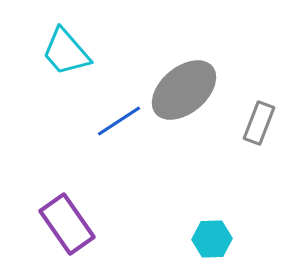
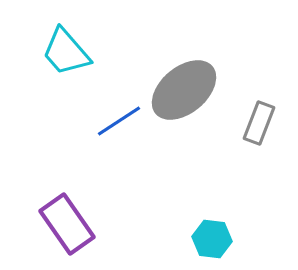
cyan hexagon: rotated 9 degrees clockwise
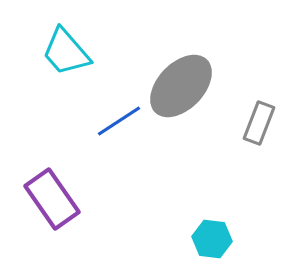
gray ellipse: moved 3 px left, 4 px up; rotated 6 degrees counterclockwise
purple rectangle: moved 15 px left, 25 px up
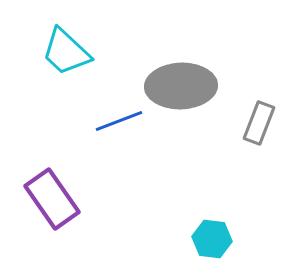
cyan trapezoid: rotated 6 degrees counterclockwise
gray ellipse: rotated 44 degrees clockwise
blue line: rotated 12 degrees clockwise
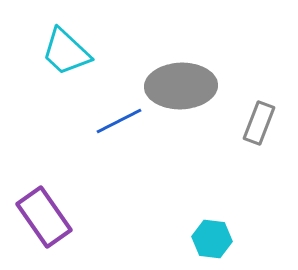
blue line: rotated 6 degrees counterclockwise
purple rectangle: moved 8 px left, 18 px down
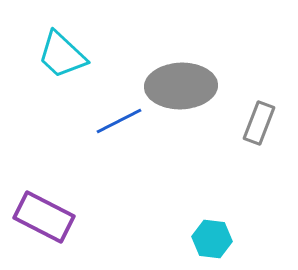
cyan trapezoid: moved 4 px left, 3 px down
purple rectangle: rotated 28 degrees counterclockwise
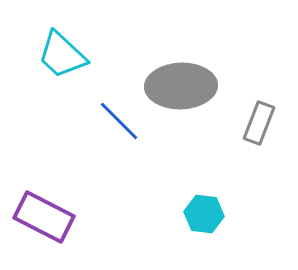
blue line: rotated 72 degrees clockwise
cyan hexagon: moved 8 px left, 25 px up
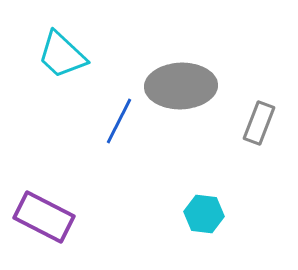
blue line: rotated 72 degrees clockwise
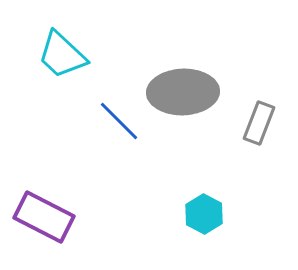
gray ellipse: moved 2 px right, 6 px down
blue line: rotated 72 degrees counterclockwise
cyan hexagon: rotated 21 degrees clockwise
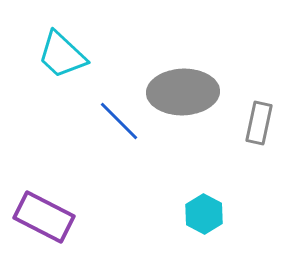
gray rectangle: rotated 9 degrees counterclockwise
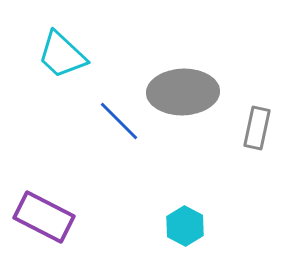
gray rectangle: moved 2 px left, 5 px down
cyan hexagon: moved 19 px left, 12 px down
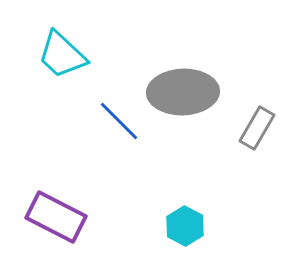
gray rectangle: rotated 18 degrees clockwise
purple rectangle: moved 12 px right
